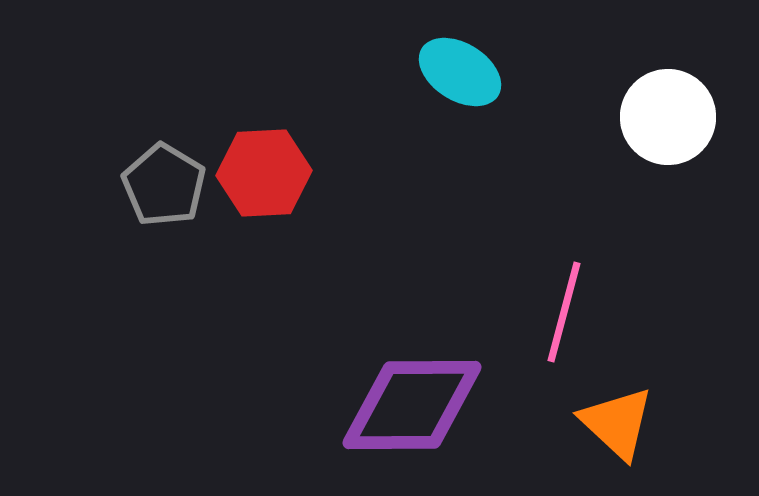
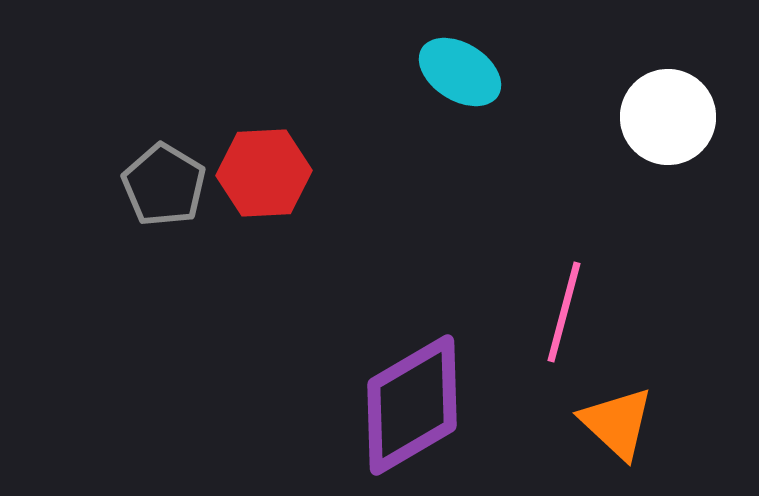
purple diamond: rotated 30 degrees counterclockwise
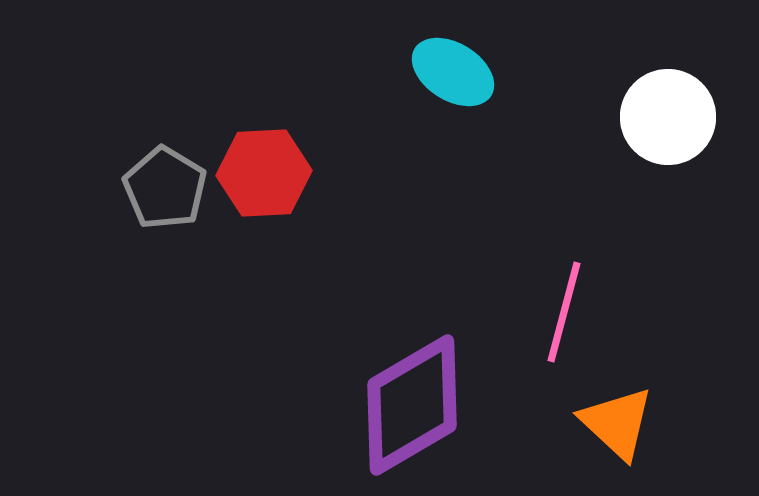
cyan ellipse: moved 7 px left
gray pentagon: moved 1 px right, 3 px down
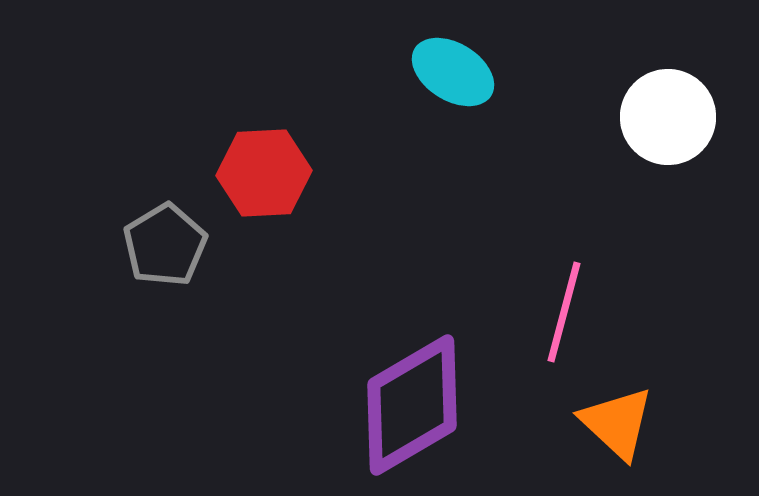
gray pentagon: moved 57 px down; rotated 10 degrees clockwise
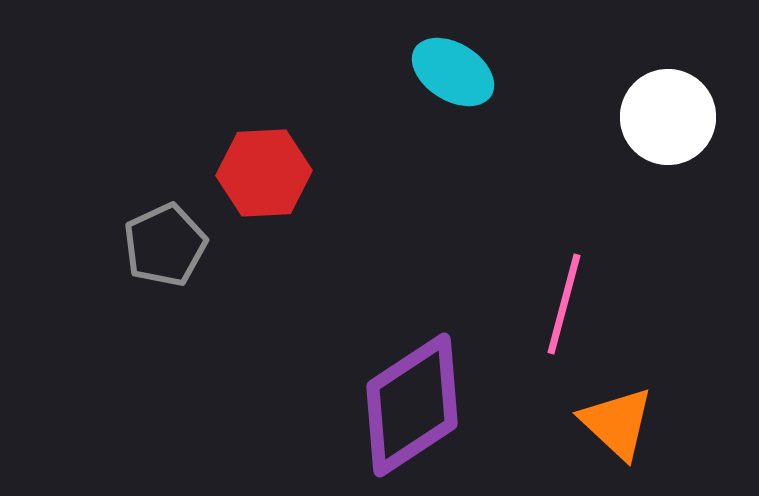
gray pentagon: rotated 6 degrees clockwise
pink line: moved 8 px up
purple diamond: rotated 3 degrees counterclockwise
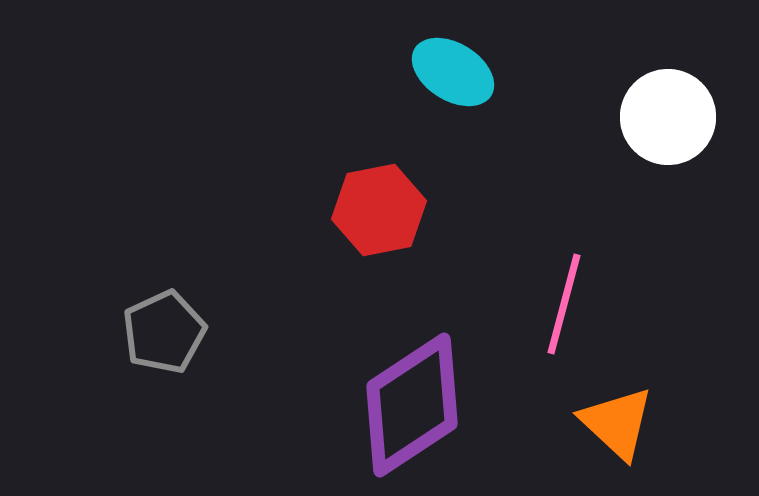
red hexagon: moved 115 px right, 37 px down; rotated 8 degrees counterclockwise
gray pentagon: moved 1 px left, 87 px down
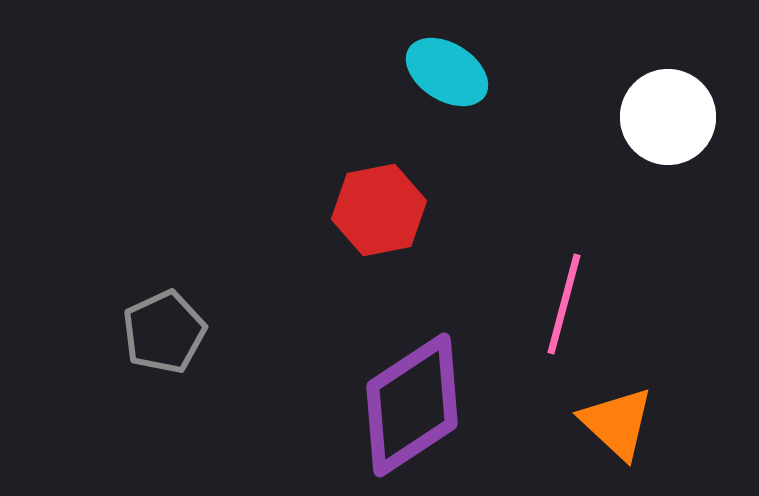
cyan ellipse: moved 6 px left
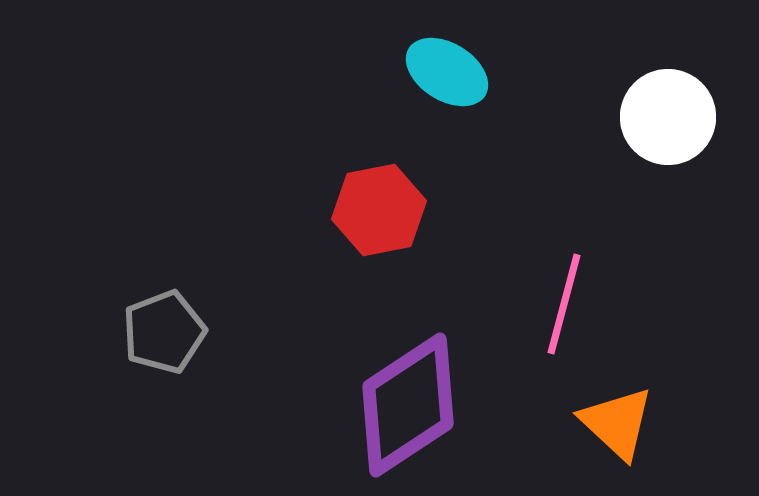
gray pentagon: rotated 4 degrees clockwise
purple diamond: moved 4 px left
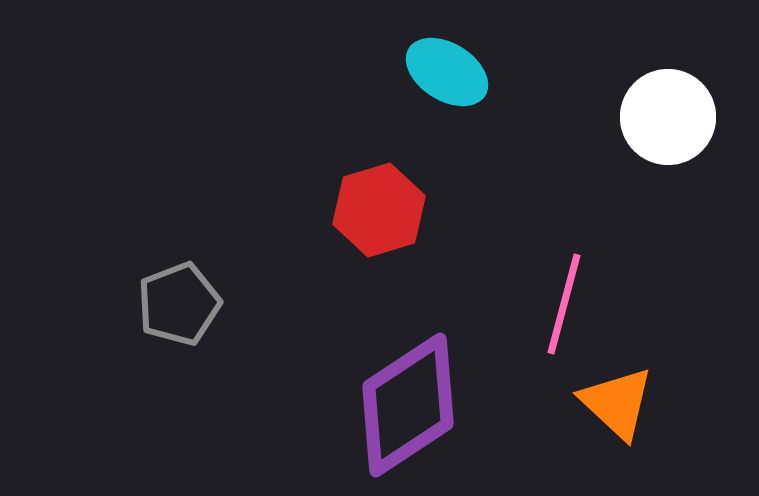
red hexagon: rotated 6 degrees counterclockwise
gray pentagon: moved 15 px right, 28 px up
orange triangle: moved 20 px up
